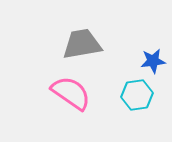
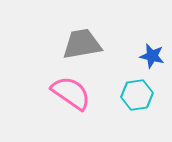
blue star: moved 1 px left, 5 px up; rotated 20 degrees clockwise
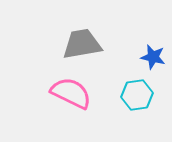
blue star: moved 1 px right, 1 px down
pink semicircle: rotated 9 degrees counterclockwise
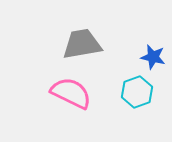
cyan hexagon: moved 3 px up; rotated 12 degrees counterclockwise
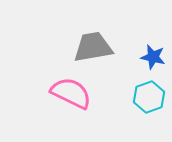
gray trapezoid: moved 11 px right, 3 px down
cyan hexagon: moved 12 px right, 5 px down
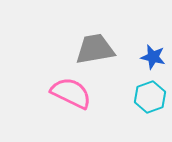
gray trapezoid: moved 2 px right, 2 px down
cyan hexagon: moved 1 px right
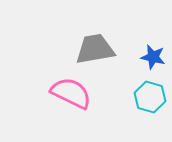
cyan hexagon: rotated 24 degrees counterclockwise
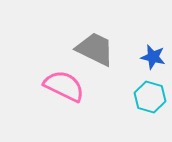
gray trapezoid: rotated 36 degrees clockwise
pink semicircle: moved 7 px left, 7 px up
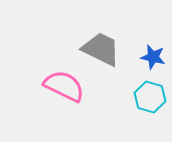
gray trapezoid: moved 6 px right
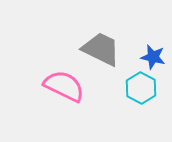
cyan hexagon: moved 9 px left, 9 px up; rotated 12 degrees clockwise
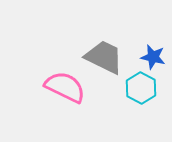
gray trapezoid: moved 3 px right, 8 px down
pink semicircle: moved 1 px right, 1 px down
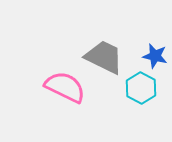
blue star: moved 2 px right, 1 px up
